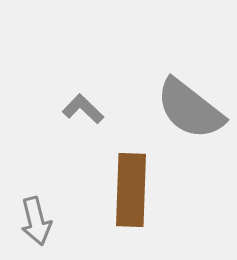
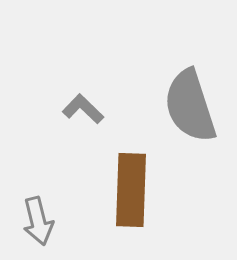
gray semicircle: moved 3 px up; rotated 34 degrees clockwise
gray arrow: moved 2 px right
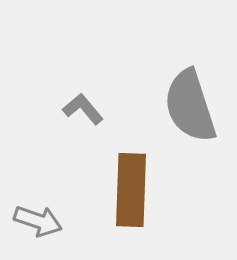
gray L-shape: rotated 6 degrees clockwise
gray arrow: rotated 57 degrees counterclockwise
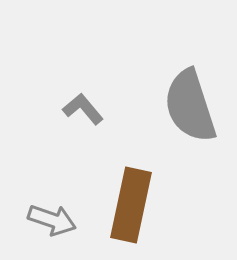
brown rectangle: moved 15 px down; rotated 10 degrees clockwise
gray arrow: moved 14 px right, 1 px up
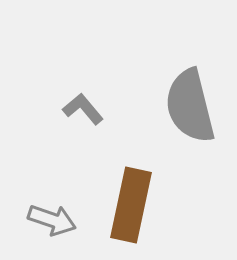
gray semicircle: rotated 4 degrees clockwise
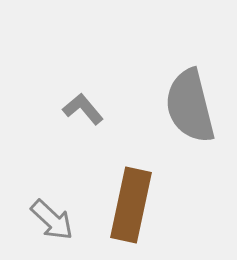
gray arrow: rotated 24 degrees clockwise
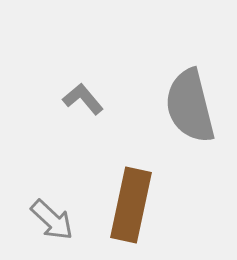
gray L-shape: moved 10 px up
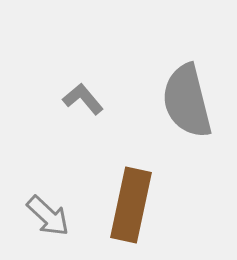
gray semicircle: moved 3 px left, 5 px up
gray arrow: moved 4 px left, 4 px up
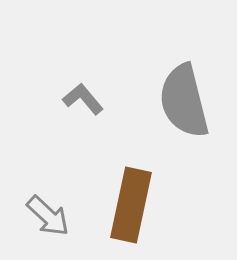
gray semicircle: moved 3 px left
